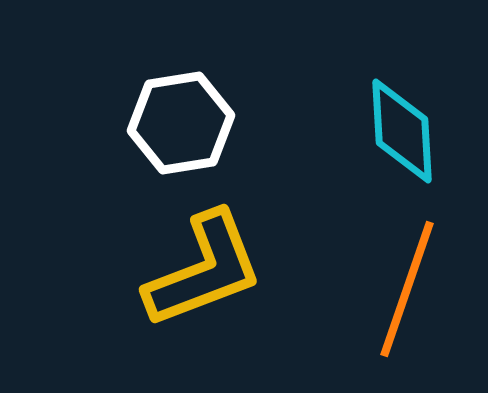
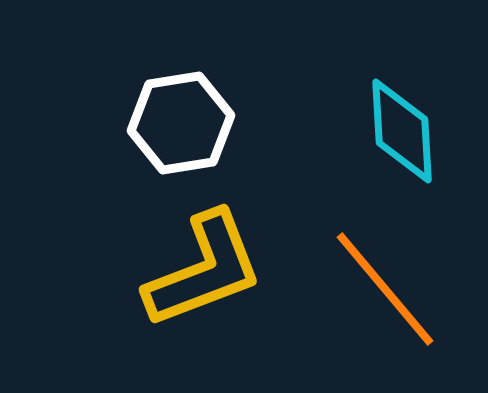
orange line: moved 22 px left; rotated 59 degrees counterclockwise
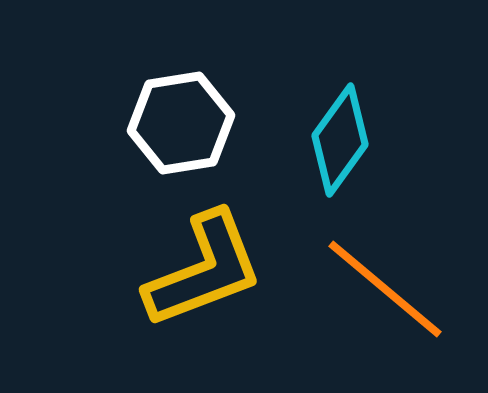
cyan diamond: moved 62 px left, 9 px down; rotated 39 degrees clockwise
orange line: rotated 10 degrees counterclockwise
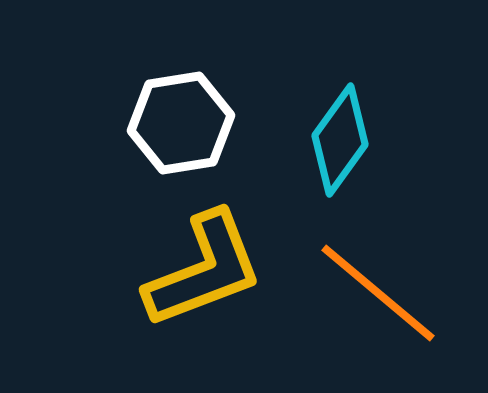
orange line: moved 7 px left, 4 px down
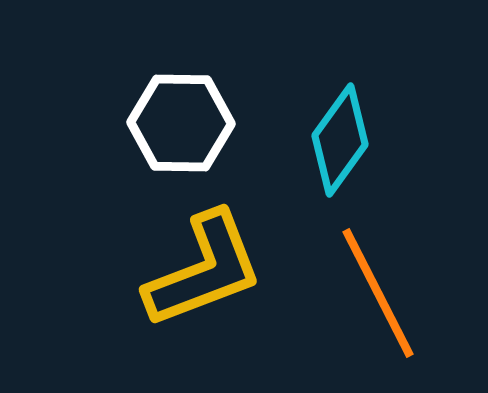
white hexagon: rotated 10 degrees clockwise
orange line: rotated 23 degrees clockwise
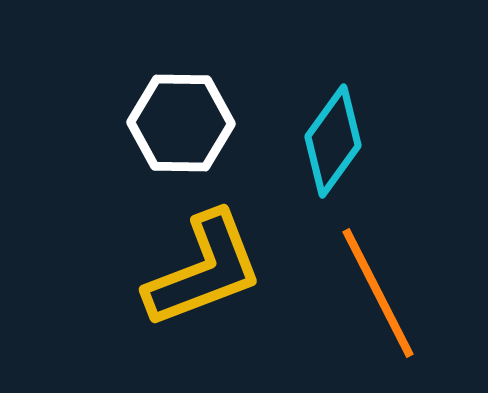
cyan diamond: moved 7 px left, 1 px down
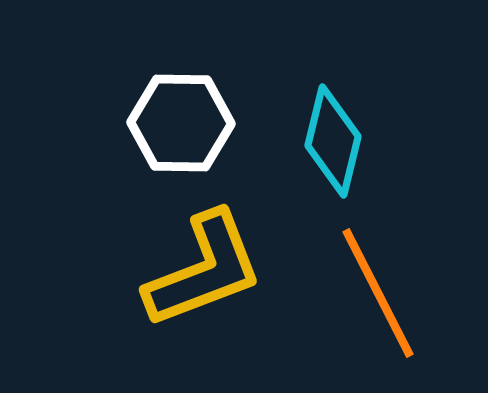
cyan diamond: rotated 22 degrees counterclockwise
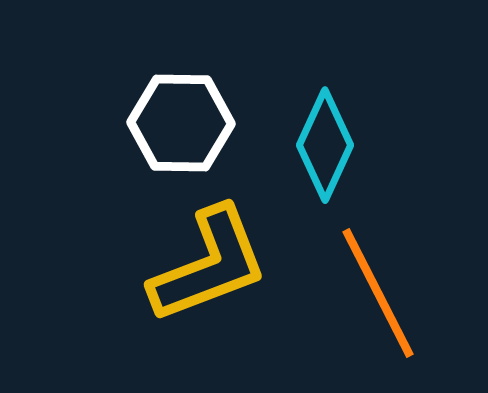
cyan diamond: moved 8 px left, 4 px down; rotated 11 degrees clockwise
yellow L-shape: moved 5 px right, 5 px up
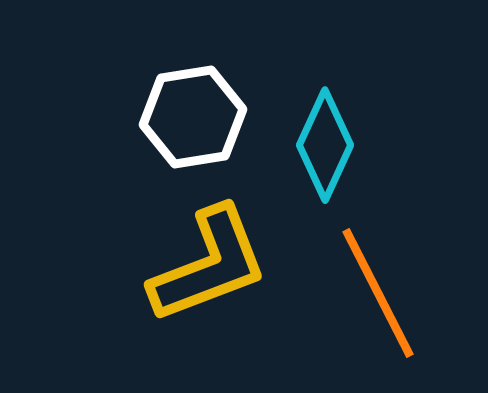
white hexagon: moved 12 px right, 6 px up; rotated 10 degrees counterclockwise
